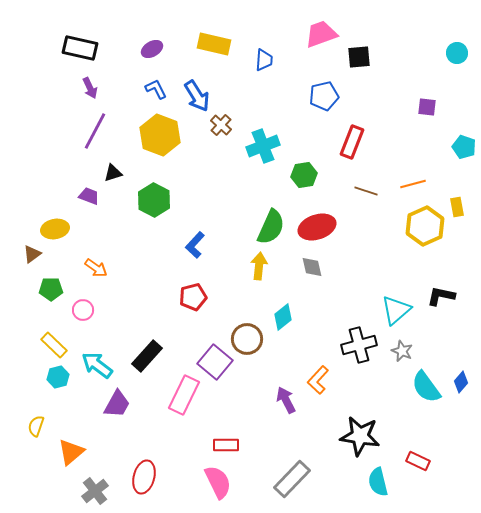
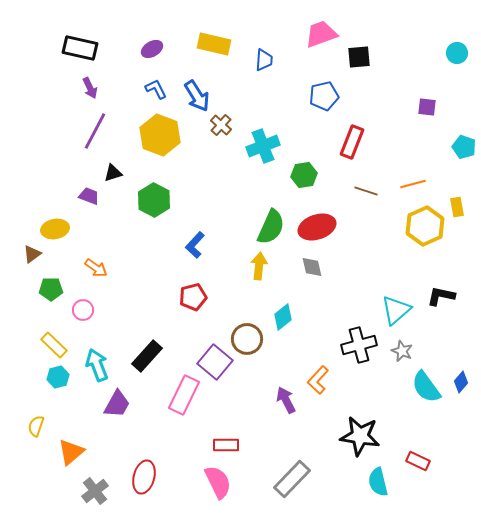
cyan arrow at (97, 365): rotated 32 degrees clockwise
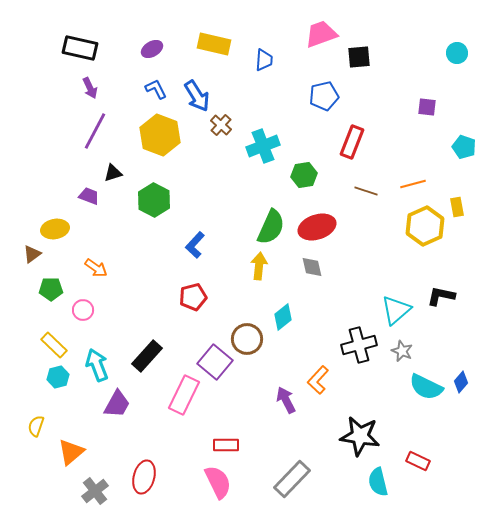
cyan semicircle at (426, 387): rotated 28 degrees counterclockwise
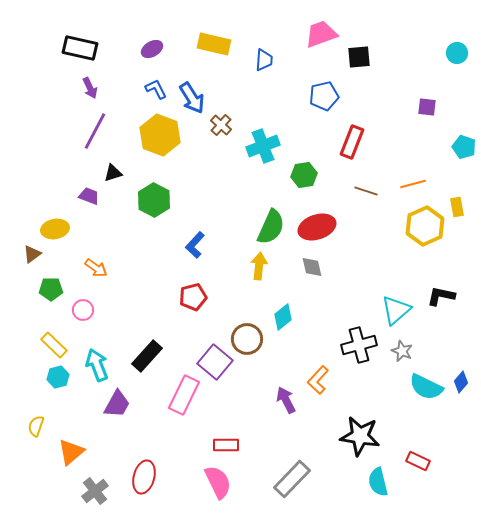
blue arrow at (197, 96): moved 5 px left, 2 px down
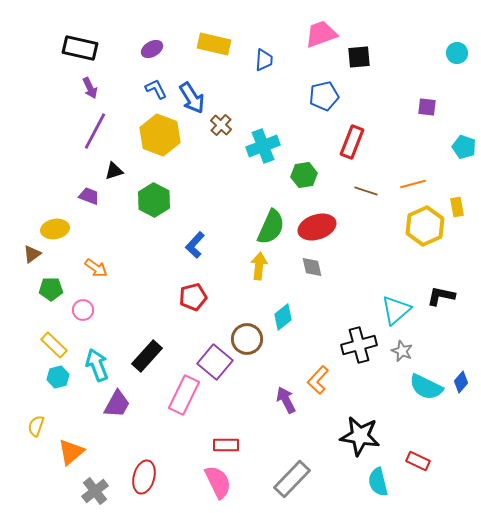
black triangle at (113, 173): moved 1 px right, 2 px up
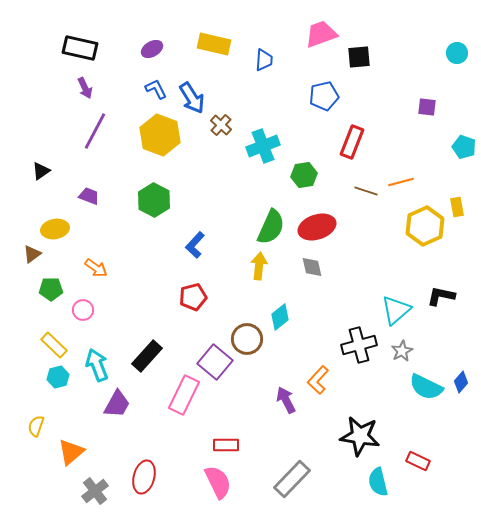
purple arrow at (90, 88): moved 5 px left
black triangle at (114, 171): moved 73 px left; rotated 18 degrees counterclockwise
orange line at (413, 184): moved 12 px left, 2 px up
cyan diamond at (283, 317): moved 3 px left
gray star at (402, 351): rotated 20 degrees clockwise
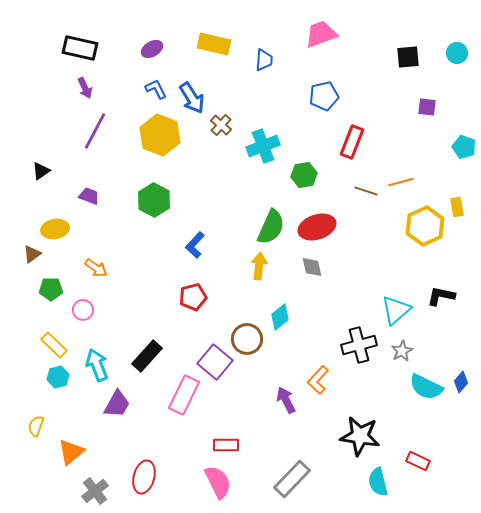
black square at (359, 57): moved 49 px right
